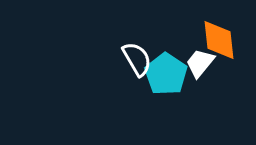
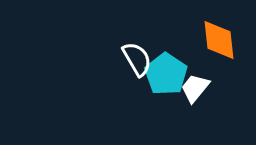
white trapezoid: moved 5 px left, 25 px down
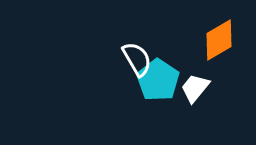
orange diamond: rotated 66 degrees clockwise
cyan pentagon: moved 8 px left, 6 px down
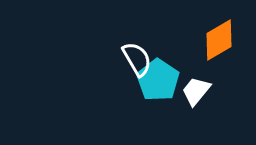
white trapezoid: moved 1 px right, 3 px down
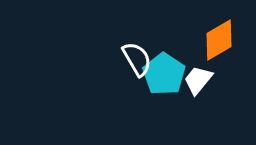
cyan pentagon: moved 6 px right, 6 px up
white trapezoid: moved 2 px right, 11 px up
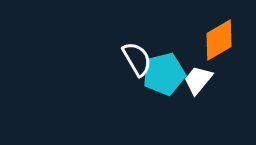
cyan pentagon: rotated 24 degrees clockwise
